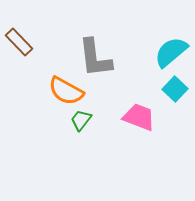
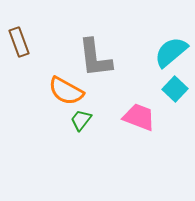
brown rectangle: rotated 24 degrees clockwise
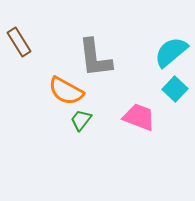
brown rectangle: rotated 12 degrees counterclockwise
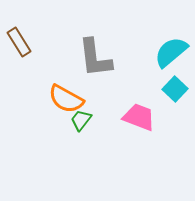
orange semicircle: moved 8 px down
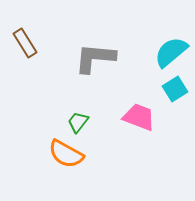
brown rectangle: moved 6 px right, 1 px down
gray L-shape: rotated 102 degrees clockwise
cyan square: rotated 15 degrees clockwise
orange semicircle: moved 55 px down
green trapezoid: moved 3 px left, 2 px down
